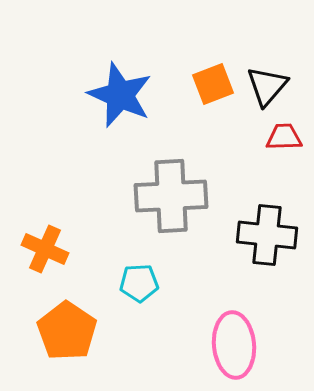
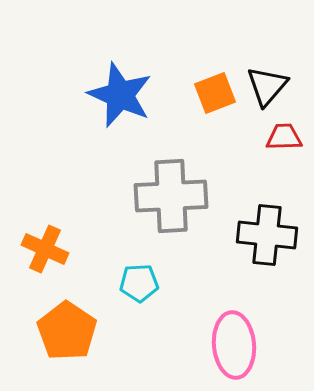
orange square: moved 2 px right, 9 px down
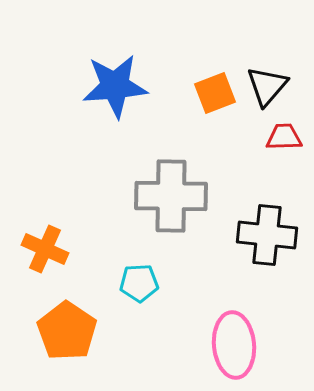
blue star: moved 5 px left, 9 px up; rotated 28 degrees counterclockwise
gray cross: rotated 4 degrees clockwise
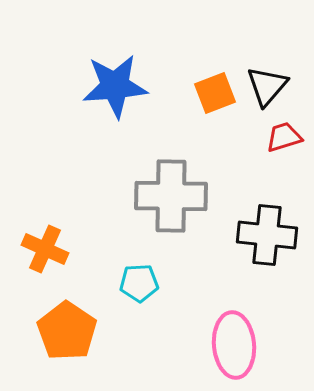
red trapezoid: rotated 15 degrees counterclockwise
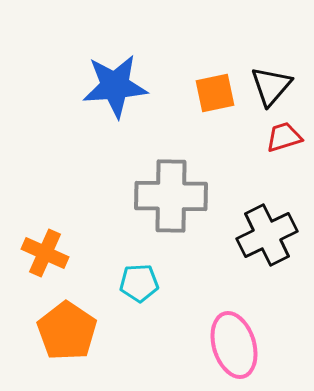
black triangle: moved 4 px right
orange square: rotated 9 degrees clockwise
black cross: rotated 32 degrees counterclockwise
orange cross: moved 4 px down
pink ellipse: rotated 12 degrees counterclockwise
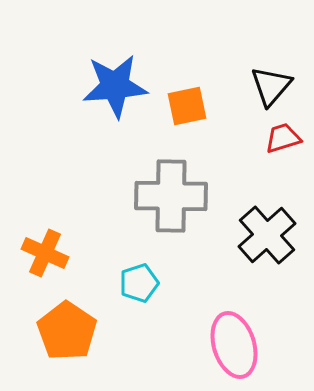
orange square: moved 28 px left, 13 px down
red trapezoid: moved 1 px left, 1 px down
black cross: rotated 16 degrees counterclockwise
cyan pentagon: rotated 15 degrees counterclockwise
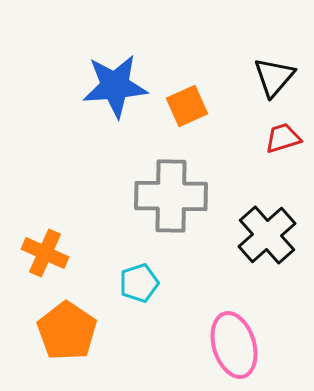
black triangle: moved 3 px right, 9 px up
orange square: rotated 12 degrees counterclockwise
